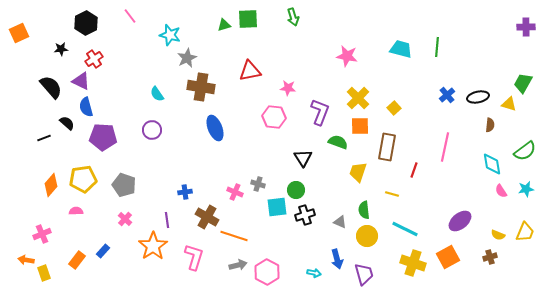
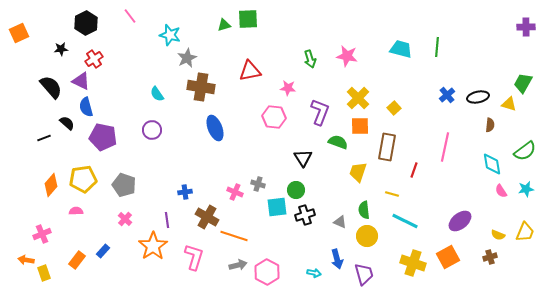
green arrow at (293, 17): moved 17 px right, 42 px down
purple pentagon at (103, 137): rotated 8 degrees clockwise
cyan line at (405, 229): moved 8 px up
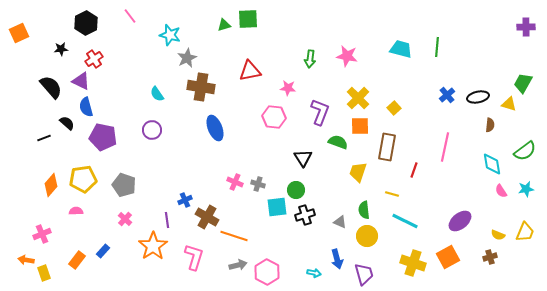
green arrow at (310, 59): rotated 24 degrees clockwise
blue cross at (185, 192): moved 8 px down; rotated 16 degrees counterclockwise
pink cross at (235, 192): moved 10 px up
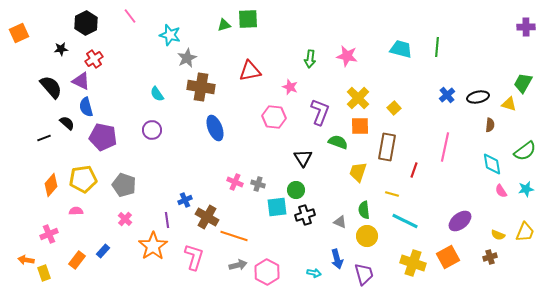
pink star at (288, 88): moved 2 px right, 1 px up; rotated 14 degrees clockwise
pink cross at (42, 234): moved 7 px right
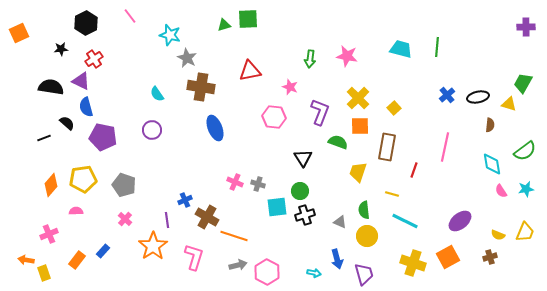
gray star at (187, 58): rotated 18 degrees counterclockwise
black semicircle at (51, 87): rotated 40 degrees counterclockwise
green circle at (296, 190): moved 4 px right, 1 px down
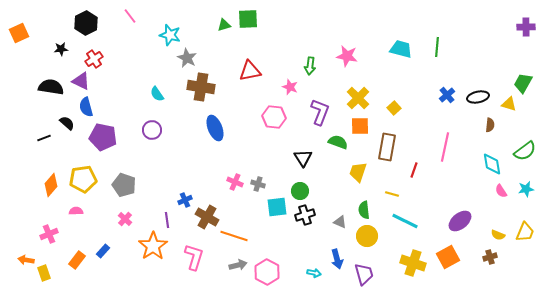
green arrow at (310, 59): moved 7 px down
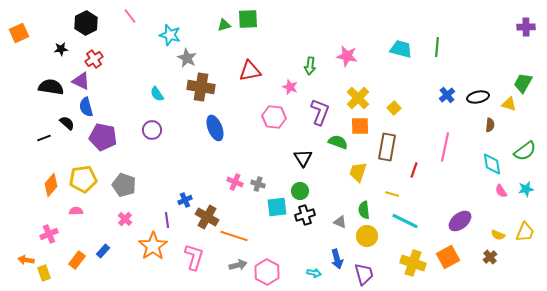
brown cross at (490, 257): rotated 24 degrees counterclockwise
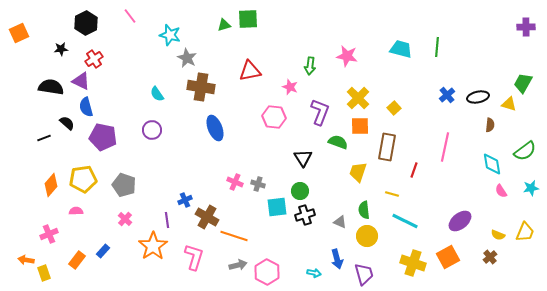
cyan star at (526, 189): moved 5 px right, 1 px up
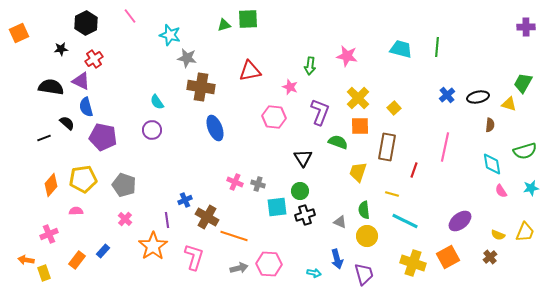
gray star at (187, 58): rotated 18 degrees counterclockwise
cyan semicircle at (157, 94): moved 8 px down
green semicircle at (525, 151): rotated 20 degrees clockwise
gray arrow at (238, 265): moved 1 px right, 3 px down
pink hexagon at (267, 272): moved 2 px right, 8 px up; rotated 25 degrees counterclockwise
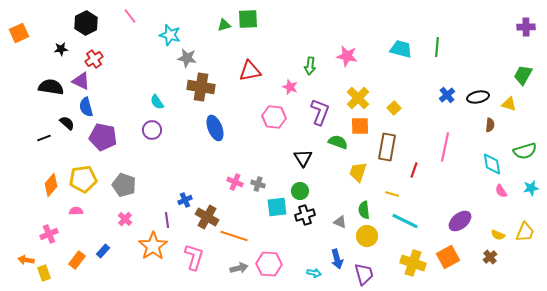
green trapezoid at (523, 83): moved 8 px up
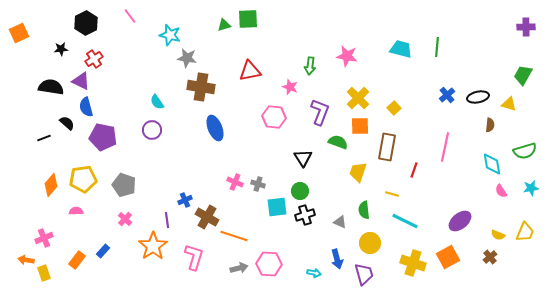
pink cross at (49, 234): moved 5 px left, 4 px down
yellow circle at (367, 236): moved 3 px right, 7 px down
